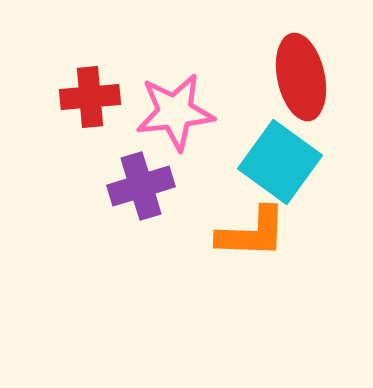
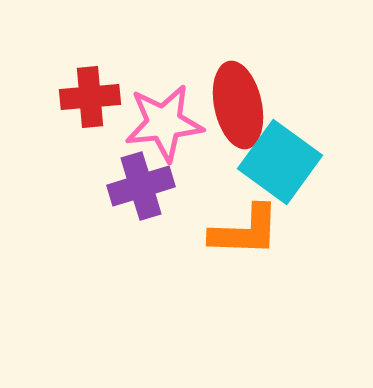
red ellipse: moved 63 px left, 28 px down
pink star: moved 11 px left, 11 px down
orange L-shape: moved 7 px left, 2 px up
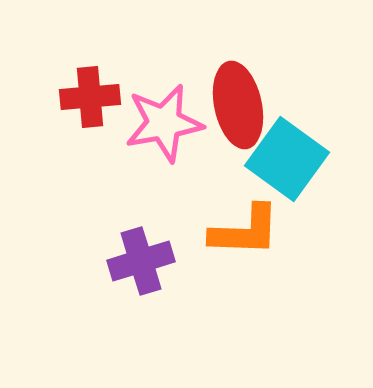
pink star: rotated 4 degrees counterclockwise
cyan square: moved 7 px right, 3 px up
purple cross: moved 75 px down
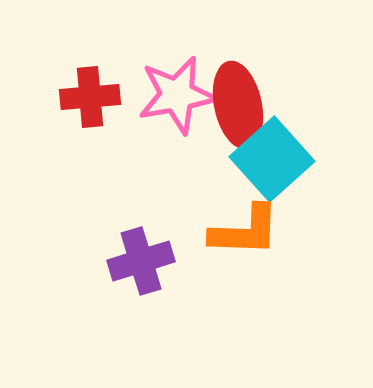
pink star: moved 13 px right, 28 px up
cyan square: moved 15 px left; rotated 12 degrees clockwise
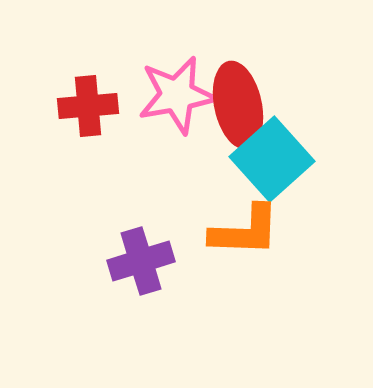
red cross: moved 2 px left, 9 px down
